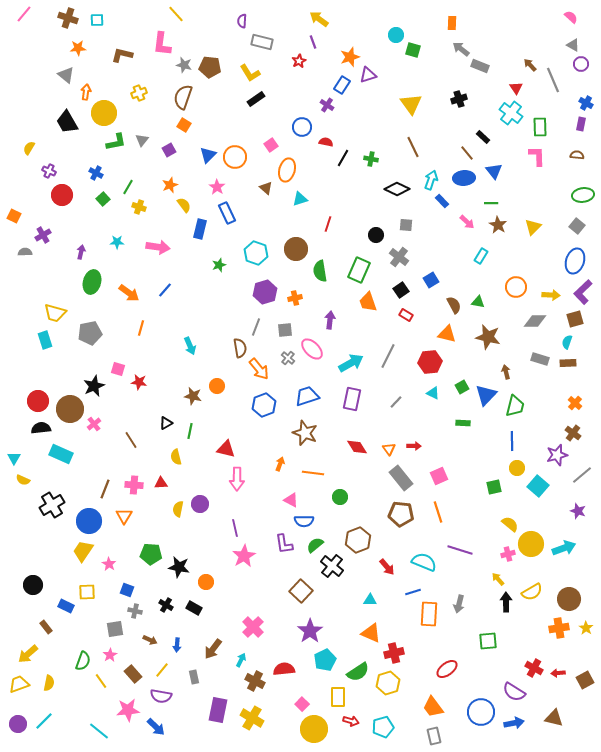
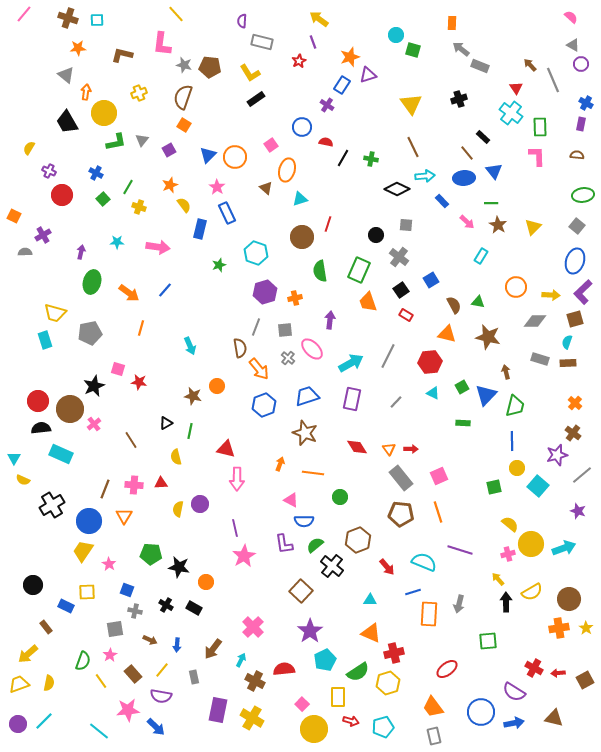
cyan arrow at (431, 180): moved 6 px left, 4 px up; rotated 66 degrees clockwise
brown circle at (296, 249): moved 6 px right, 12 px up
red arrow at (414, 446): moved 3 px left, 3 px down
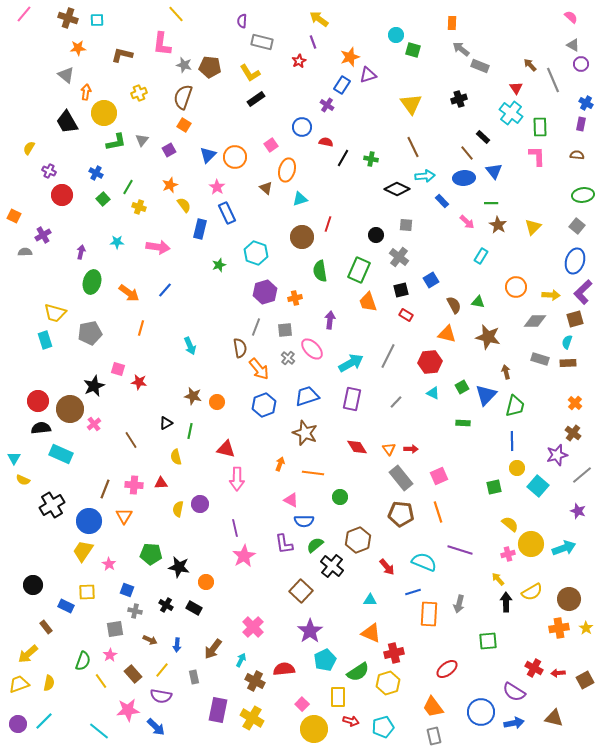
black square at (401, 290): rotated 21 degrees clockwise
orange circle at (217, 386): moved 16 px down
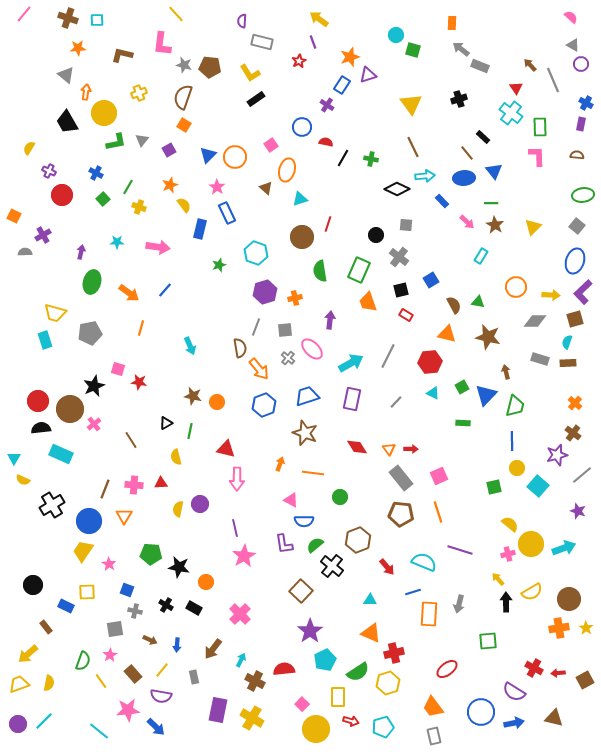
brown star at (498, 225): moved 3 px left
pink cross at (253, 627): moved 13 px left, 13 px up
yellow circle at (314, 729): moved 2 px right
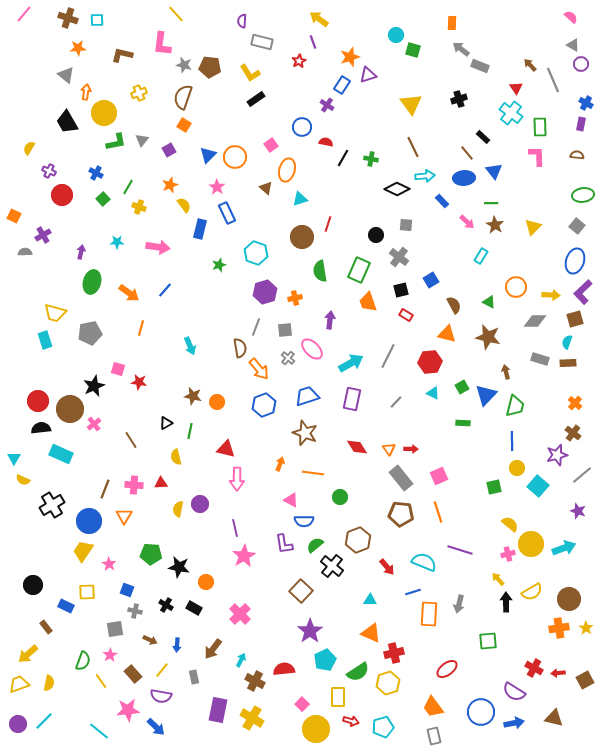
green triangle at (478, 302): moved 11 px right; rotated 16 degrees clockwise
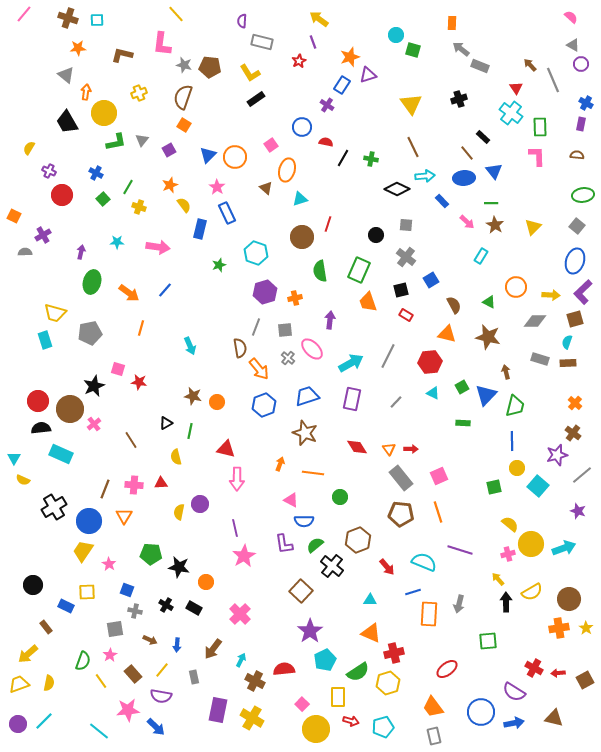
gray cross at (399, 257): moved 7 px right
black cross at (52, 505): moved 2 px right, 2 px down
yellow semicircle at (178, 509): moved 1 px right, 3 px down
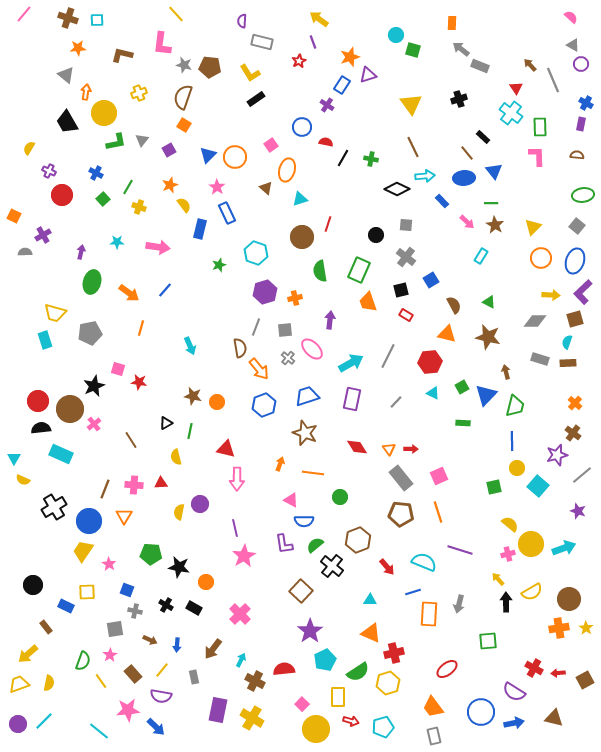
orange circle at (516, 287): moved 25 px right, 29 px up
